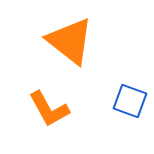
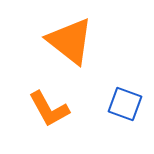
blue square: moved 5 px left, 3 px down
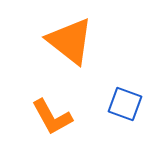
orange L-shape: moved 3 px right, 8 px down
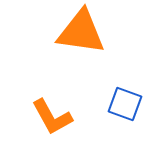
orange triangle: moved 11 px right, 9 px up; rotated 30 degrees counterclockwise
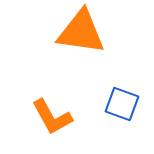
blue square: moved 3 px left
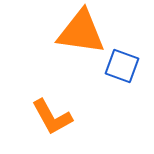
blue square: moved 38 px up
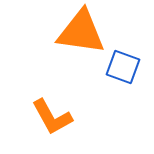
blue square: moved 1 px right, 1 px down
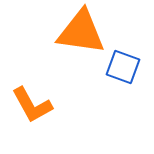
orange L-shape: moved 20 px left, 12 px up
